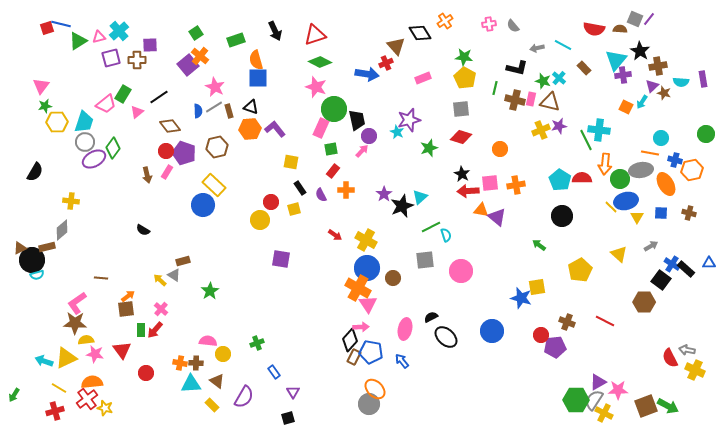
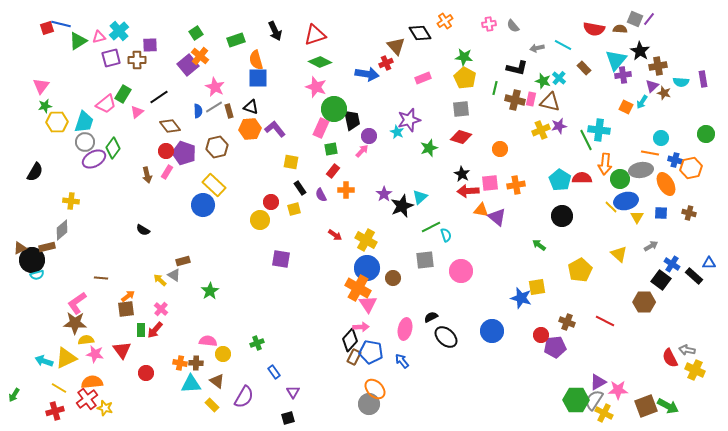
black trapezoid at (357, 120): moved 5 px left
orange hexagon at (692, 170): moved 1 px left, 2 px up
black rectangle at (686, 269): moved 8 px right, 7 px down
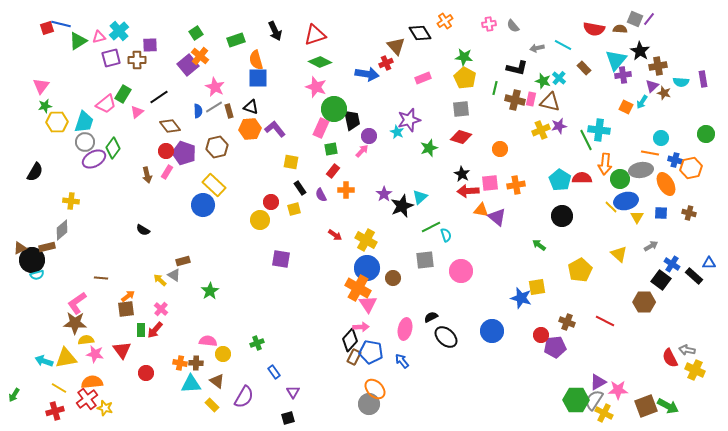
yellow triangle at (66, 358): rotated 15 degrees clockwise
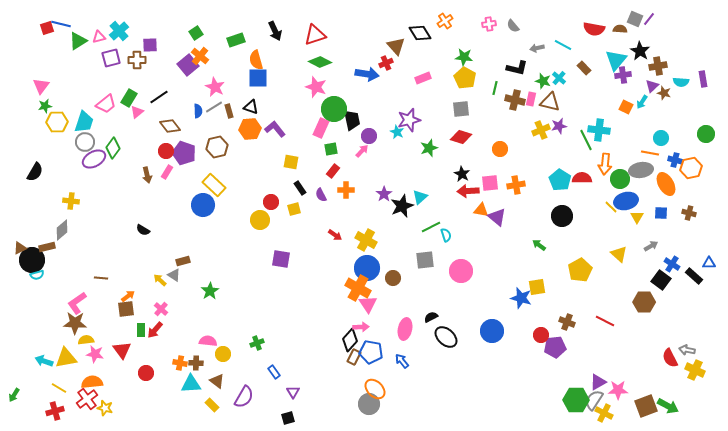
green rectangle at (123, 94): moved 6 px right, 4 px down
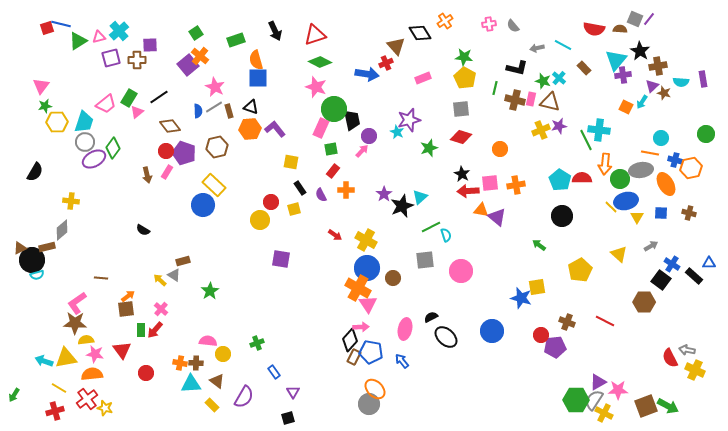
orange semicircle at (92, 382): moved 8 px up
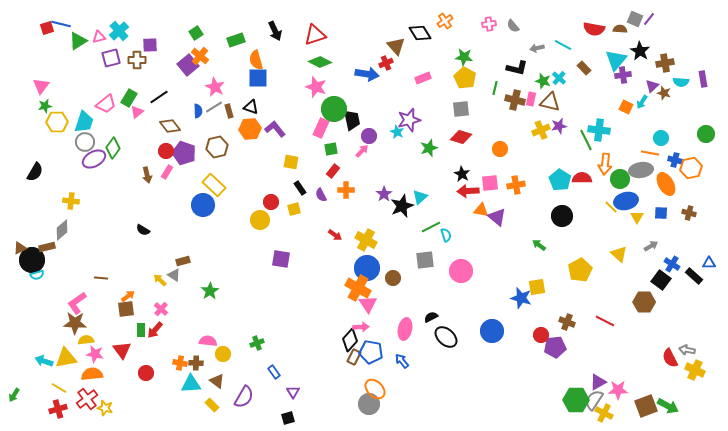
brown cross at (658, 66): moved 7 px right, 3 px up
red cross at (55, 411): moved 3 px right, 2 px up
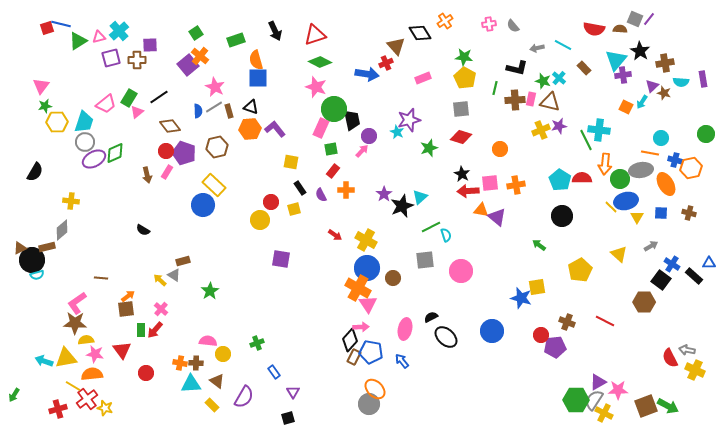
brown cross at (515, 100): rotated 18 degrees counterclockwise
green diamond at (113, 148): moved 2 px right, 5 px down; rotated 30 degrees clockwise
yellow line at (59, 388): moved 14 px right, 2 px up
